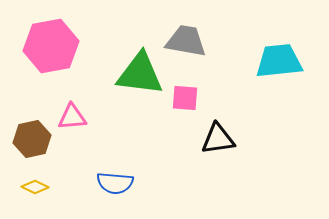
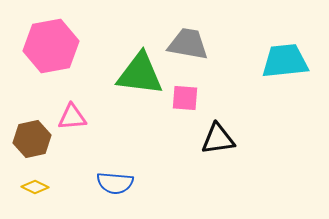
gray trapezoid: moved 2 px right, 3 px down
cyan trapezoid: moved 6 px right
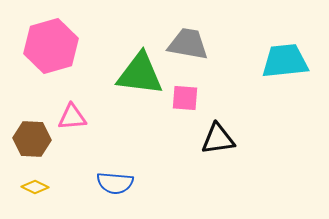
pink hexagon: rotated 6 degrees counterclockwise
brown hexagon: rotated 15 degrees clockwise
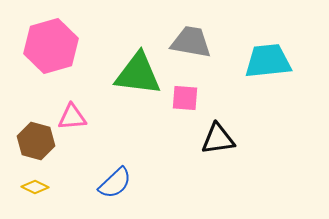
gray trapezoid: moved 3 px right, 2 px up
cyan trapezoid: moved 17 px left
green triangle: moved 2 px left
brown hexagon: moved 4 px right, 2 px down; rotated 12 degrees clockwise
blue semicircle: rotated 48 degrees counterclockwise
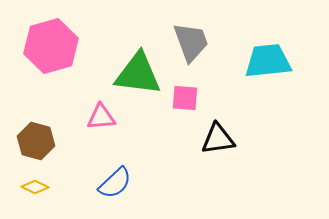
gray trapezoid: rotated 60 degrees clockwise
pink triangle: moved 29 px right
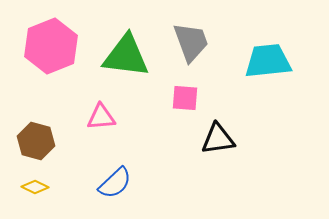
pink hexagon: rotated 6 degrees counterclockwise
green triangle: moved 12 px left, 18 px up
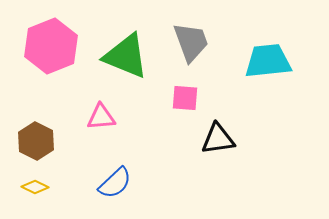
green triangle: rotated 15 degrees clockwise
brown hexagon: rotated 12 degrees clockwise
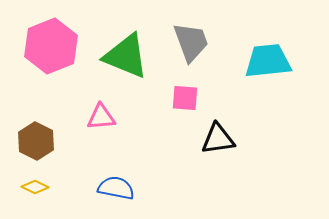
blue semicircle: moved 1 px right, 5 px down; rotated 126 degrees counterclockwise
